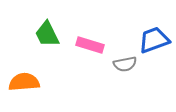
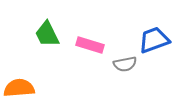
orange semicircle: moved 5 px left, 6 px down
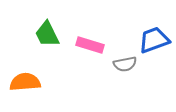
orange semicircle: moved 6 px right, 6 px up
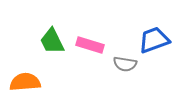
green trapezoid: moved 5 px right, 7 px down
gray semicircle: rotated 20 degrees clockwise
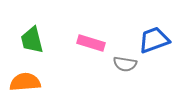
green trapezoid: moved 20 px left, 1 px up; rotated 12 degrees clockwise
pink rectangle: moved 1 px right, 2 px up
